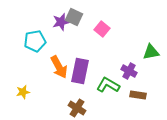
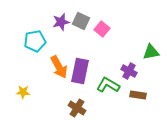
gray square: moved 7 px right, 4 px down
yellow star: rotated 16 degrees clockwise
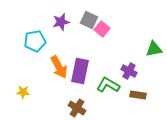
gray square: moved 8 px right, 1 px up
green triangle: moved 3 px right, 3 px up
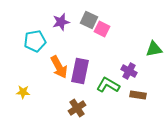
pink square: rotated 14 degrees counterclockwise
brown cross: rotated 24 degrees clockwise
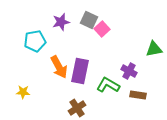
pink square: rotated 21 degrees clockwise
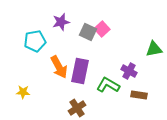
gray square: moved 1 px left, 12 px down
brown rectangle: moved 1 px right
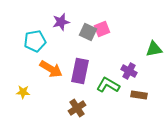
pink square: rotated 21 degrees clockwise
orange arrow: moved 8 px left, 2 px down; rotated 30 degrees counterclockwise
